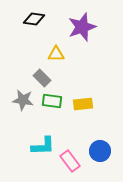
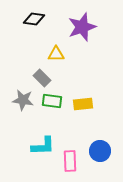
pink rectangle: rotated 35 degrees clockwise
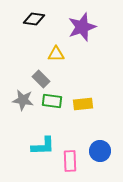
gray rectangle: moved 1 px left, 1 px down
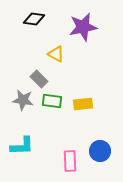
purple star: moved 1 px right; rotated 8 degrees clockwise
yellow triangle: rotated 30 degrees clockwise
gray rectangle: moved 2 px left
cyan L-shape: moved 21 px left
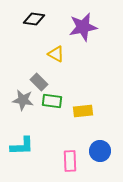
gray rectangle: moved 3 px down
yellow rectangle: moved 7 px down
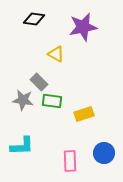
yellow rectangle: moved 1 px right, 3 px down; rotated 12 degrees counterclockwise
blue circle: moved 4 px right, 2 px down
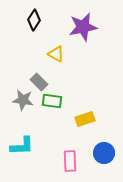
black diamond: moved 1 px down; rotated 65 degrees counterclockwise
yellow rectangle: moved 1 px right, 5 px down
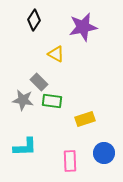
cyan L-shape: moved 3 px right, 1 px down
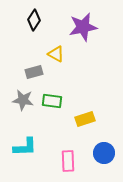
gray rectangle: moved 5 px left, 10 px up; rotated 60 degrees counterclockwise
pink rectangle: moved 2 px left
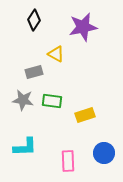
yellow rectangle: moved 4 px up
